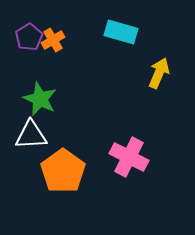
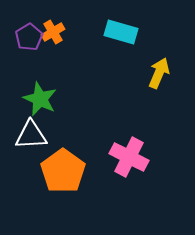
orange cross: moved 8 px up
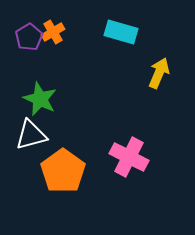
white triangle: rotated 12 degrees counterclockwise
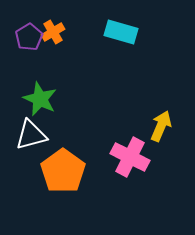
yellow arrow: moved 2 px right, 53 px down
pink cross: moved 1 px right
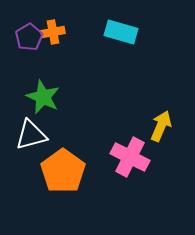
orange cross: rotated 20 degrees clockwise
green star: moved 3 px right, 2 px up
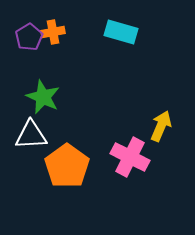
white triangle: rotated 12 degrees clockwise
orange pentagon: moved 4 px right, 5 px up
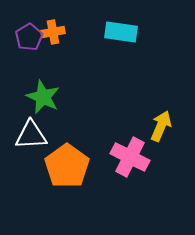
cyan rectangle: rotated 8 degrees counterclockwise
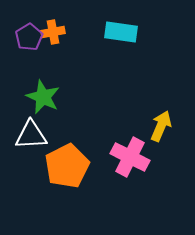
orange pentagon: rotated 9 degrees clockwise
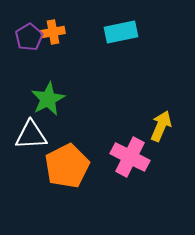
cyan rectangle: rotated 20 degrees counterclockwise
green star: moved 5 px right, 2 px down; rotated 20 degrees clockwise
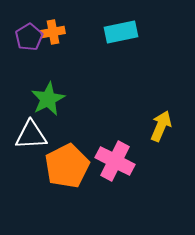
pink cross: moved 15 px left, 4 px down
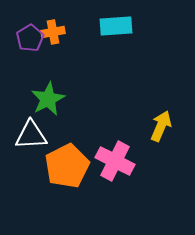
cyan rectangle: moved 5 px left, 6 px up; rotated 8 degrees clockwise
purple pentagon: moved 1 px right, 1 px down
